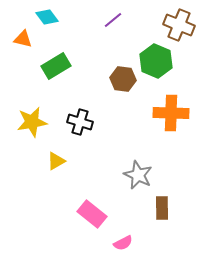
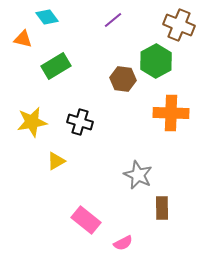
green hexagon: rotated 8 degrees clockwise
pink rectangle: moved 6 px left, 6 px down
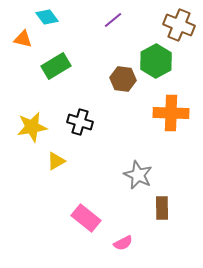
yellow star: moved 5 px down
pink rectangle: moved 2 px up
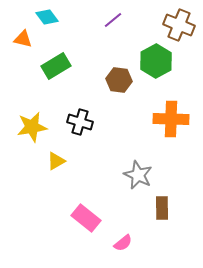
brown hexagon: moved 4 px left, 1 px down
orange cross: moved 6 px down
pink semicircle: rotated 12 degrees counterclockwise
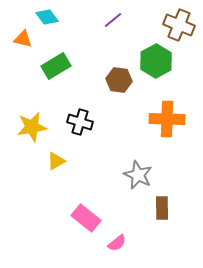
orange cross: moved 4 px left
pink semicircle: moved 6 px left
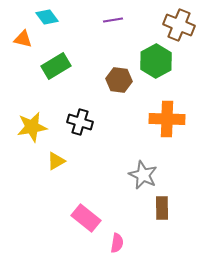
purple line: rotated 30 degrees clockwise
gray star: moved 5 px right
pink semicircle: rotated 42 degrees counterclockwise
